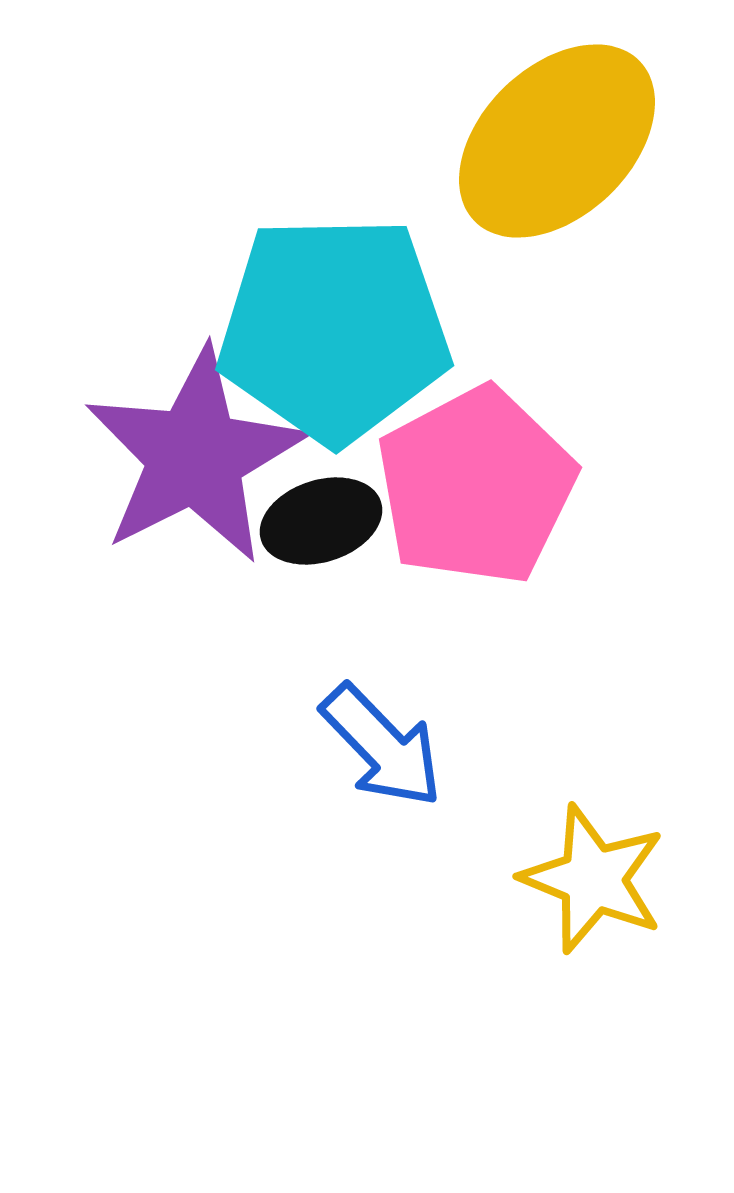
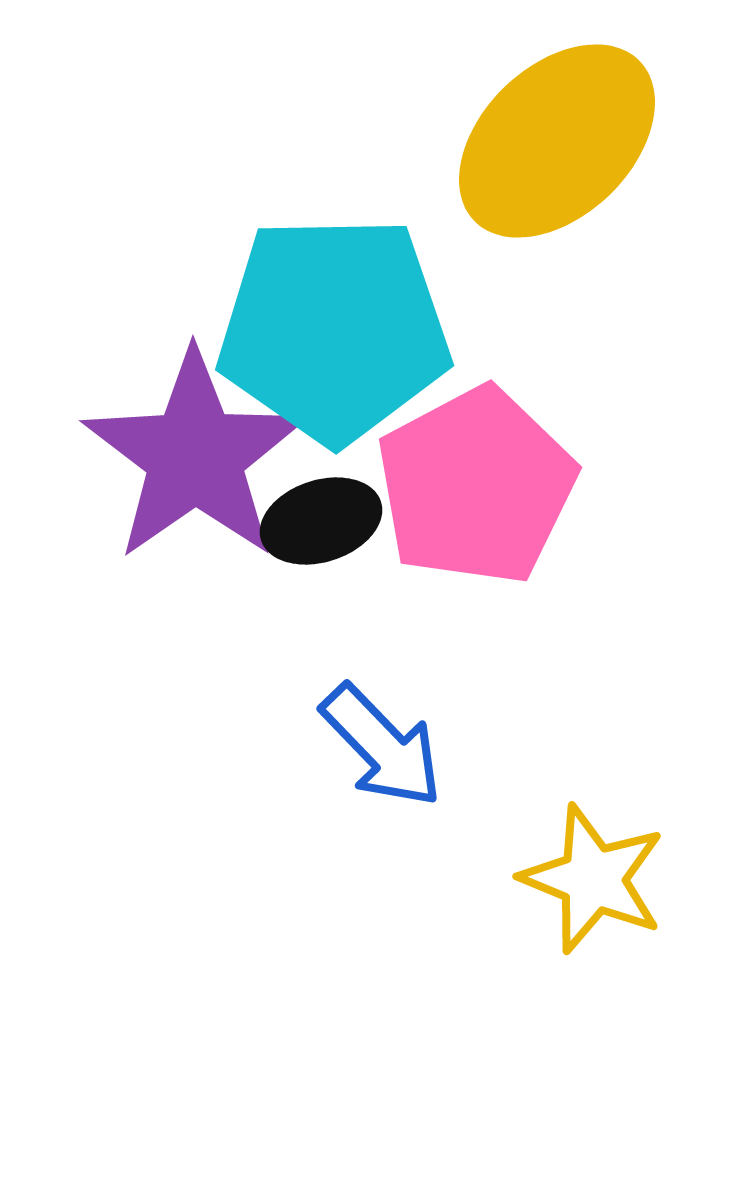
purple star: rotated 8 degrees counterclockwise
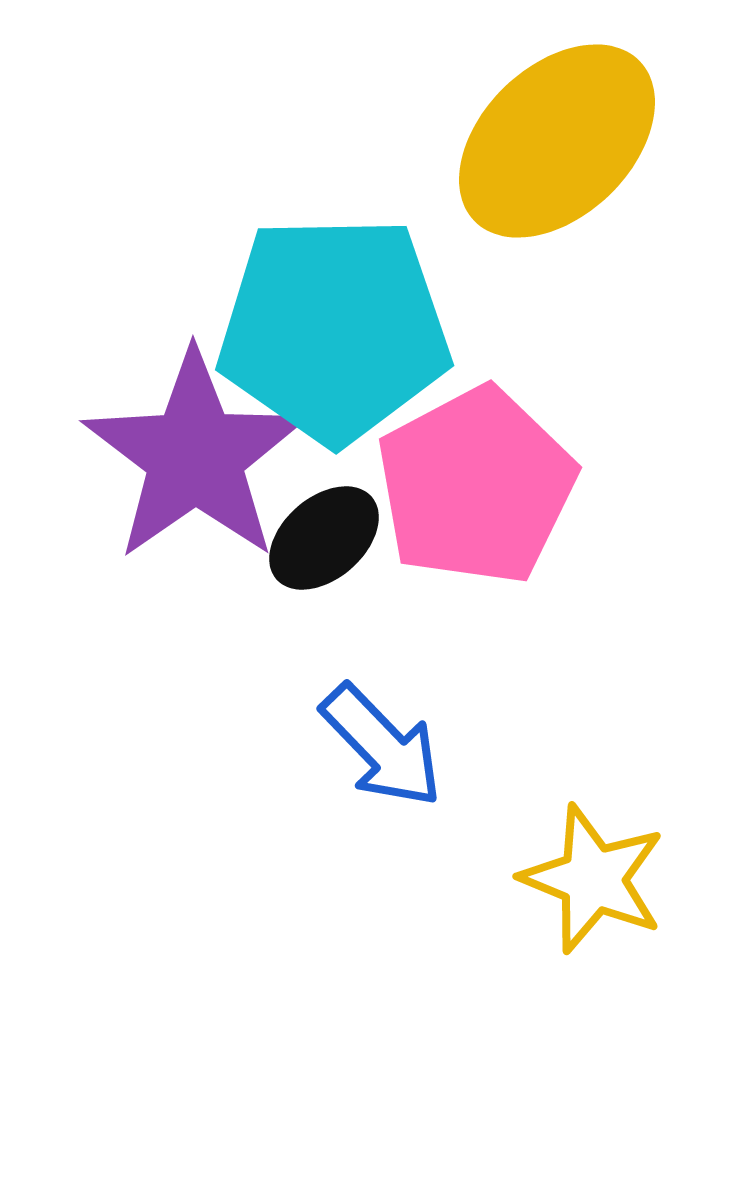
black ellipse: moved 3 px right, 17 px down; rotated 23 degrees counterclockwise
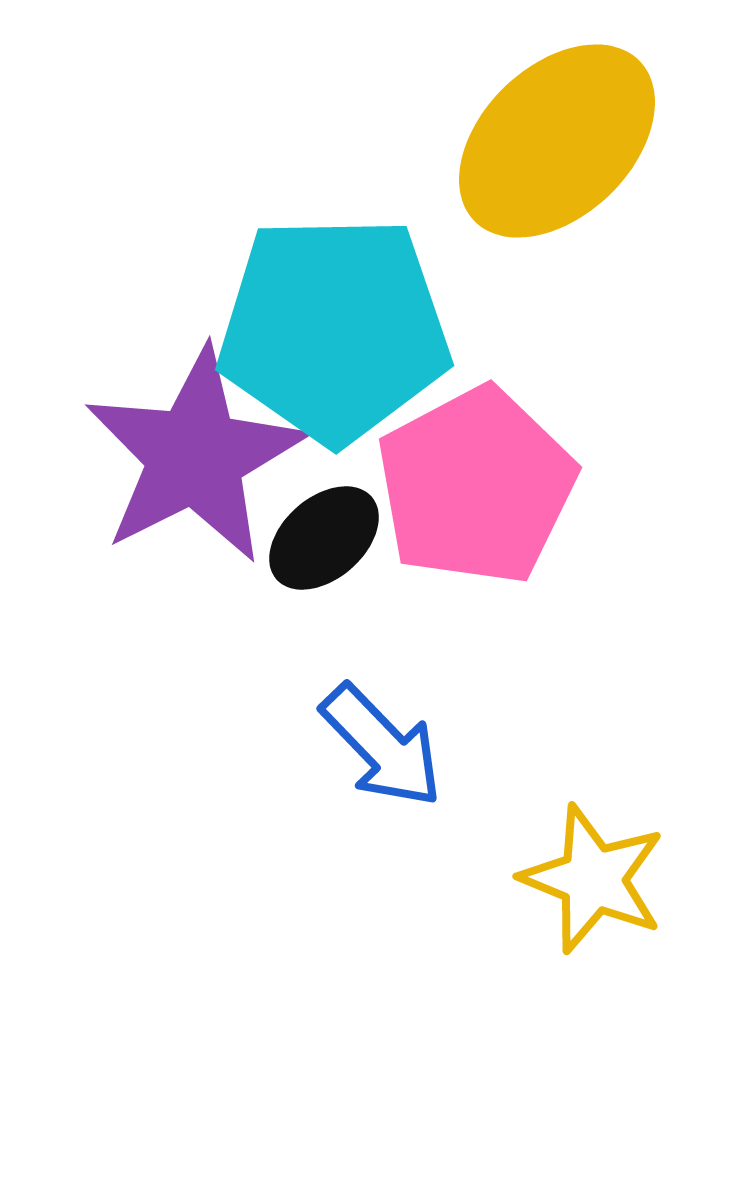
purple star: rotated 8 degrees clockwise
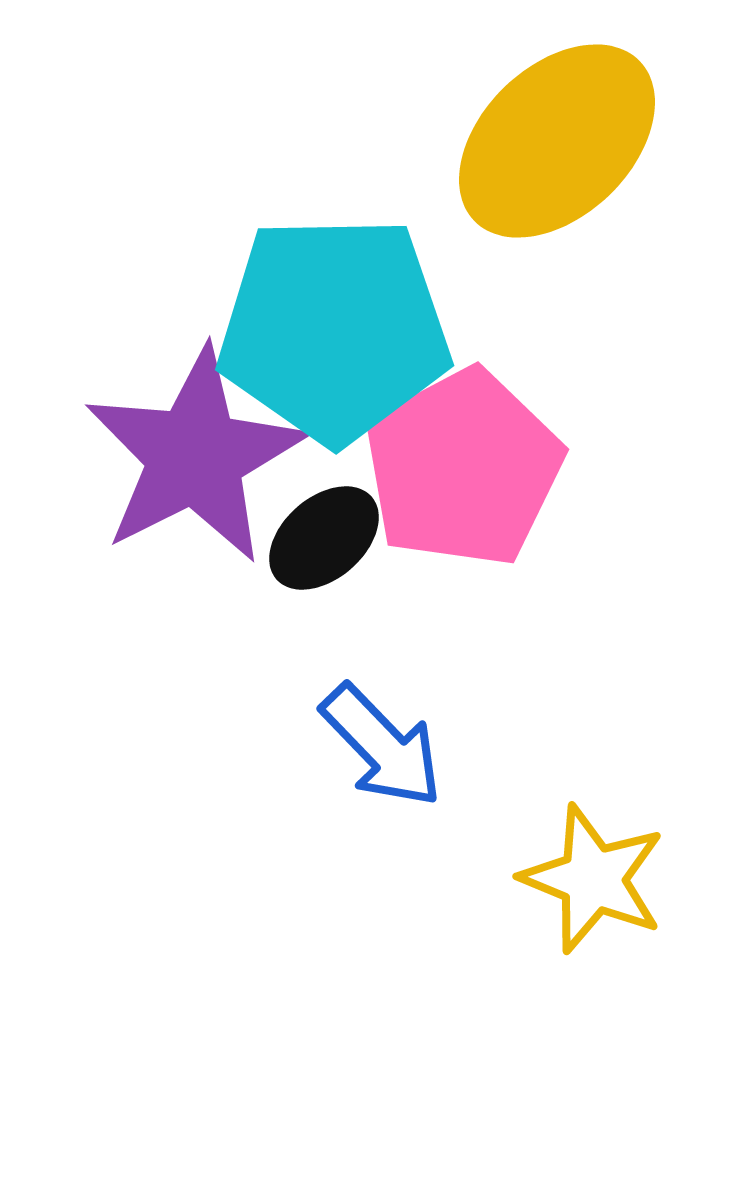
pink pentagon: moved 13 px left, 18 px up
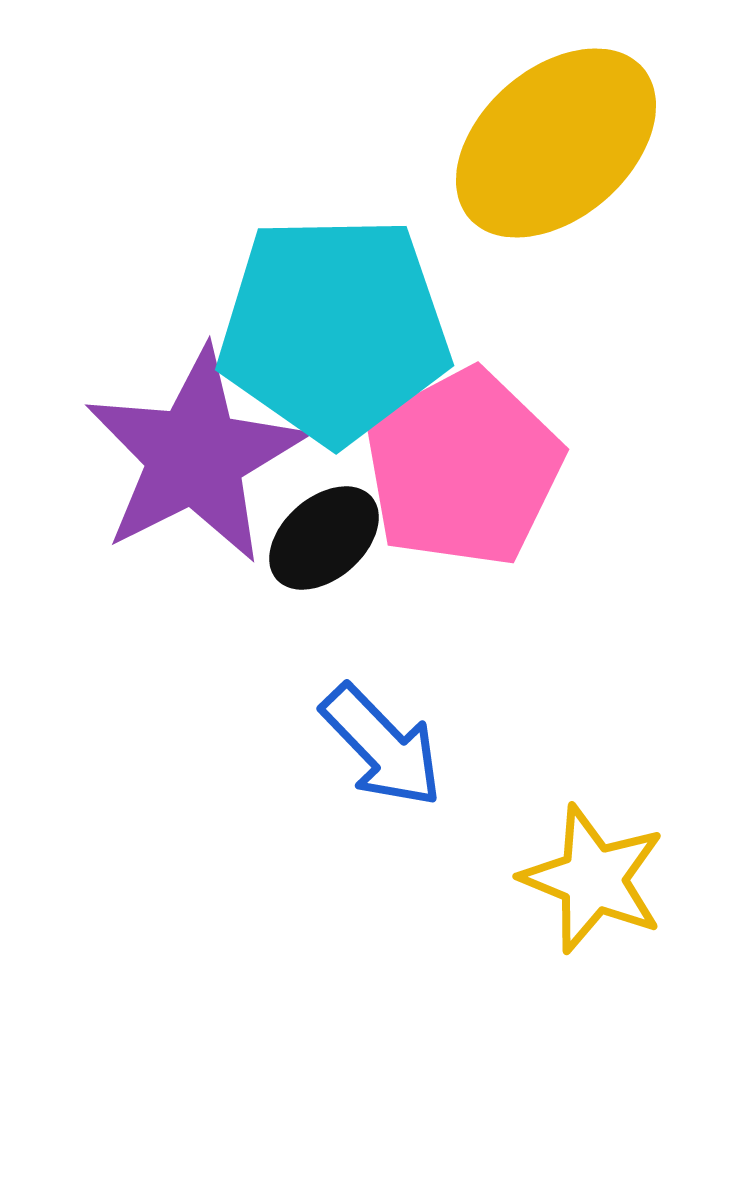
yellow ellipse: moved 1 px left, 2 px down; rotated 3 degrees clockwise
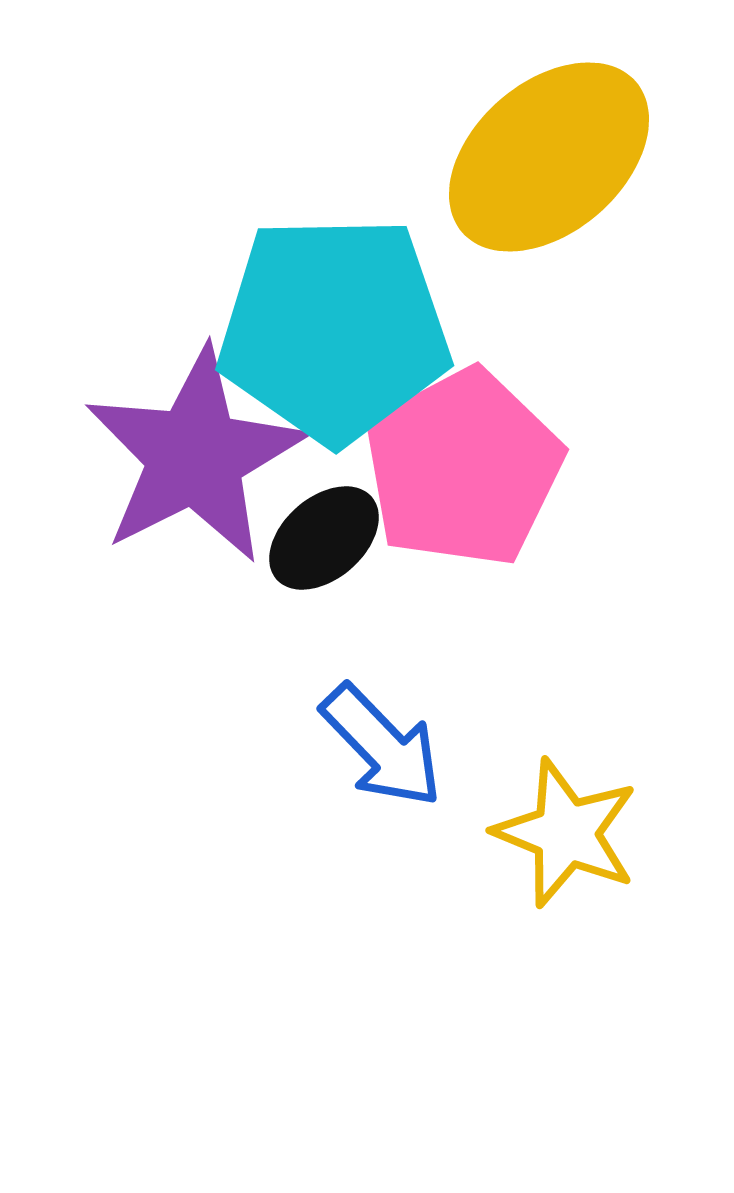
yellow ellipse: moved 7 px left, 14 px down
yellow star: moved 27 px left, 46 px up
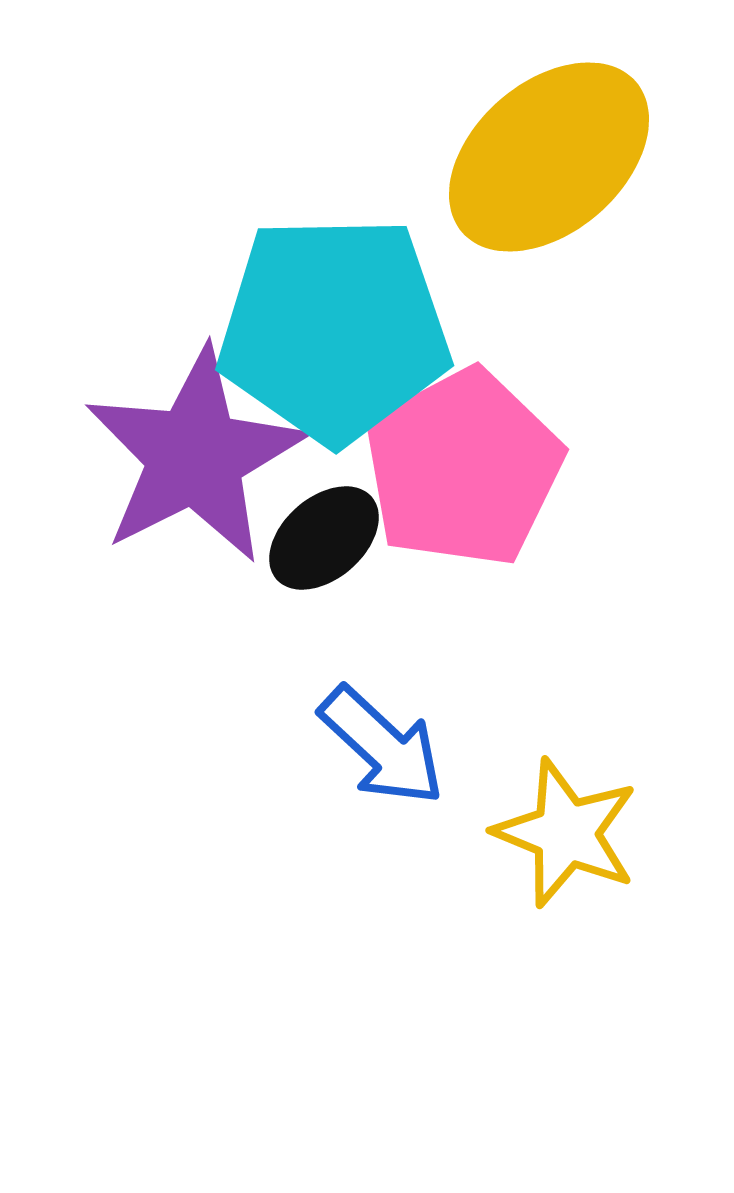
blue arrow: rotated 3 degrees counterclockwise
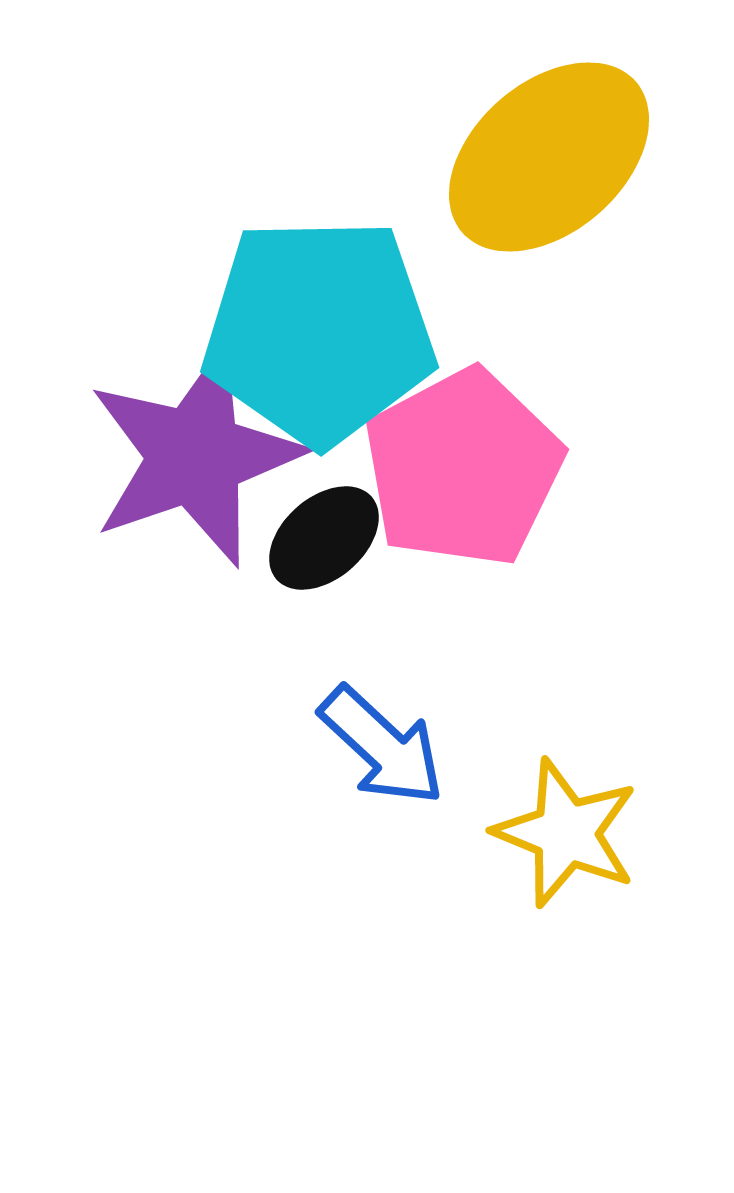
cyan pentagon: moved 15 px left, 2 px down
purple star: rotated 8 degrees clockwise
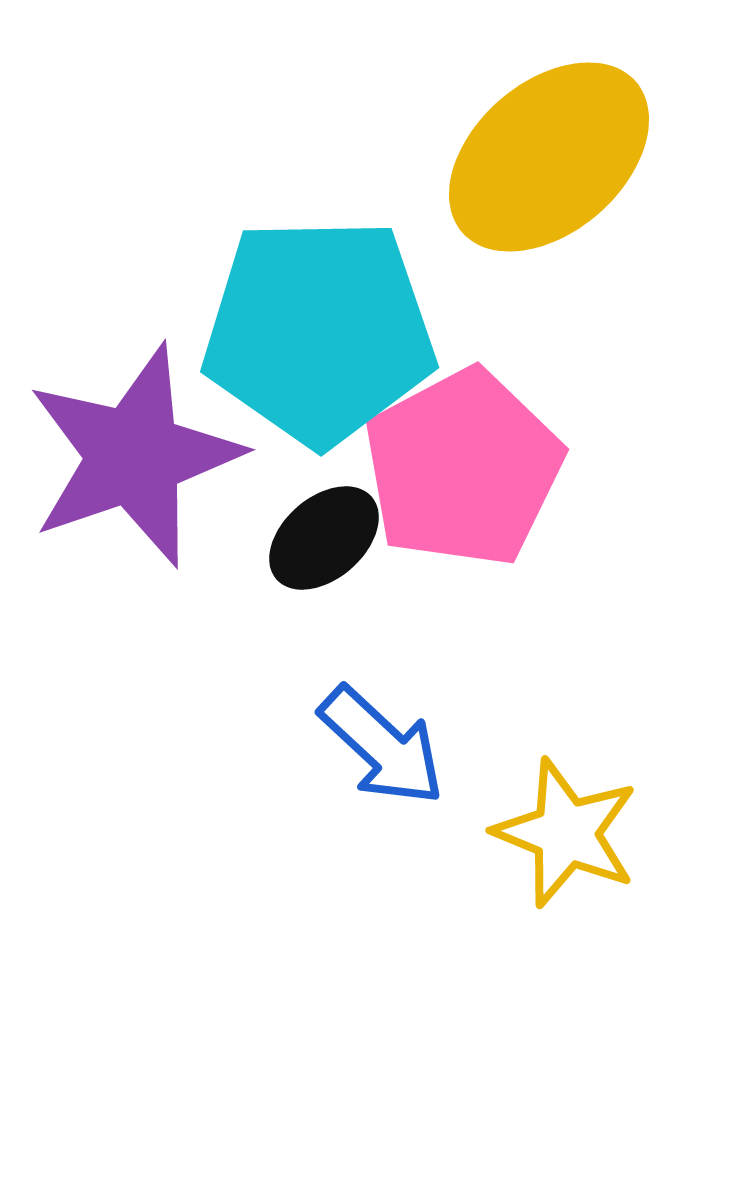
purple star: moved 61 px left
